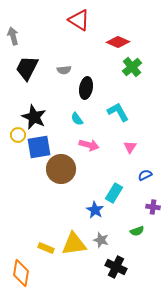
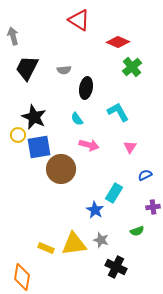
purple cross: rotated 16 degrees counterclockwise
orange diamond: moved 1 px right, 4 px down
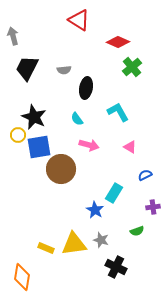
pink triangle: rotated 32 degrees counterclockwise
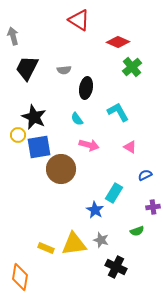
orange diamond: moved 2 px left
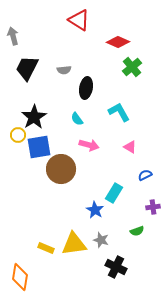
cyan L-shape: moved 1 px right
black star: rotated 15 degrees clockwise
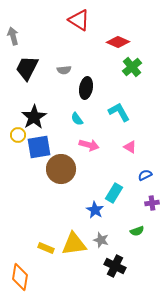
purple cross: moved 1 px left, 4 px up
black cross: moved 1 px left, 1 px up
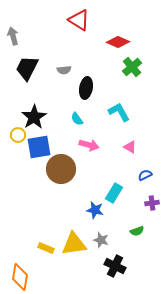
blue star: rotated 18 degrees counterclockwise
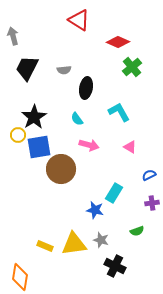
blue semicircle: moved 4 px right
yellow rectangle: moved 1 px left, 2 px up
